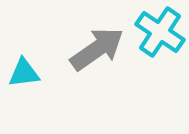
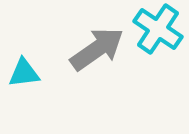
cyan cross: moved 2 px left, 3 px up
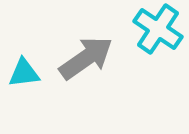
gray arrow: moved 11 px left, 9 px down
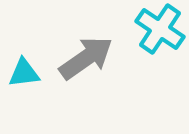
cyan cross: moved 2 px right
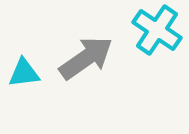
cyan cross: moved 3 px left, 1 px down
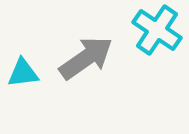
cyan triangle: moved 1 px left
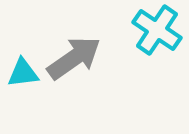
gray arrow: moved 12 px left
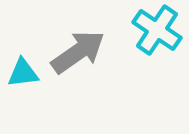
gray arrow: moved 4 px right, 6 px up
